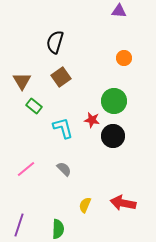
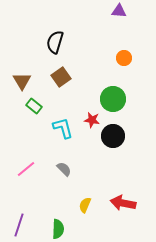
green circle: moved 1 px left, 2 px up
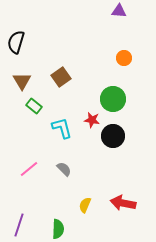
black semicircle: moved 39 px left
cyan L-shape: moved 1 px left
pink line: moved 3 px right
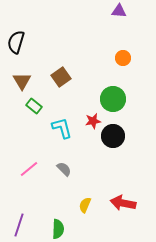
orange circle: moved 1 px left
red star: moved 1 px right, 1 px down; rotated 21 degrees counterclockwise
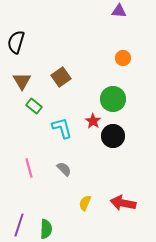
red star: rotated 28 degrees counterclockwise
pink line: moved 1 px up; rotated 66 degrees counterclockwise
yellow semicircle: moved 2 px up
green semicircle: moved 12 px left
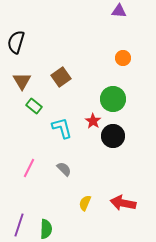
pink line: rotated 42 degrees clockwise
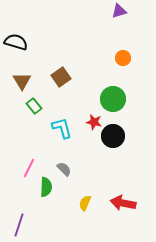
purple triangle: rotated 21 degrees counterclockwise
black semicircle: rotated 90 degrees clockwise
green rectangle: rotated 14 degrees clockwise
red star: moved 1 px right, 1 px down; rotated 21 degrees counterclockwise
green semicircle: moved 42 px up
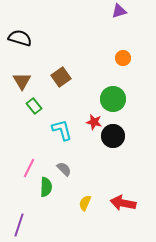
black semicircle: moved 4 px right, 4 px up
cyan L-shape: moved 2 px down
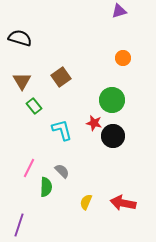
green circle: moved 1 px left, 1 px down
red star: moved 1 px down
gray semicircle: moved 2 px left, 2 px down
yellow semicircle: moved 1 px right, 1 px up
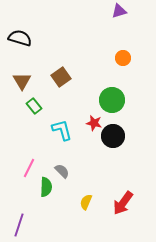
red arrow: rotated 65 degrees counterclockwise
